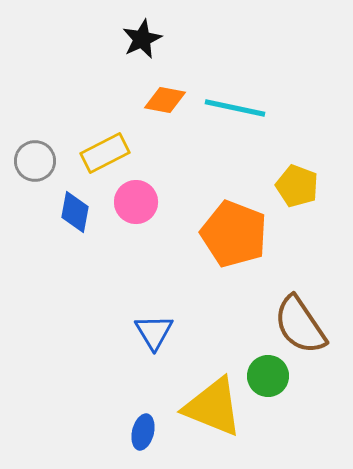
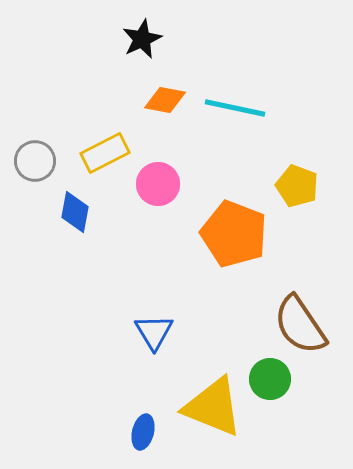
pink circle: moved 22 px right, 18 px up
green circle: moved 2 px right, 3 px down
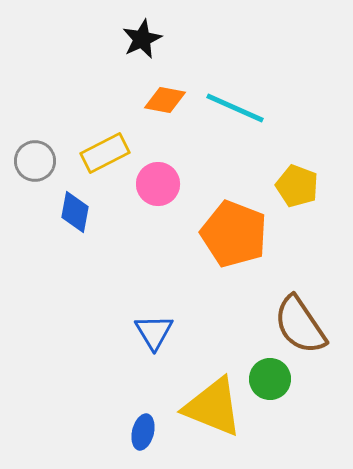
cyan line: rotated 12 degrees clockwise
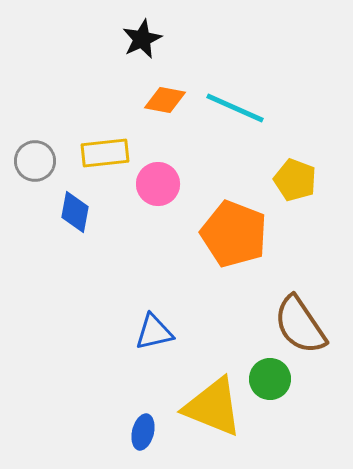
yellow rectangle: rotated 21 degrees clockwise
yellow pentagon: moved 2 px left, 6 px up
blue triangle: rotated 48 degrees clockwise
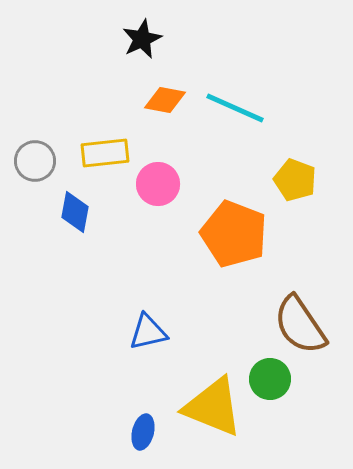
blue triangle: moved 6 px left
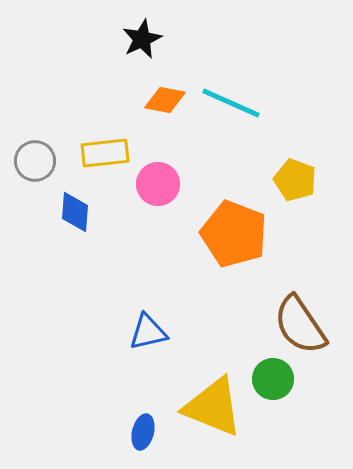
cyan line: moved 4 px left, 5 px up
blue diamond: rotated 6 degrees counterclockwise
green circle: moved 3 px right
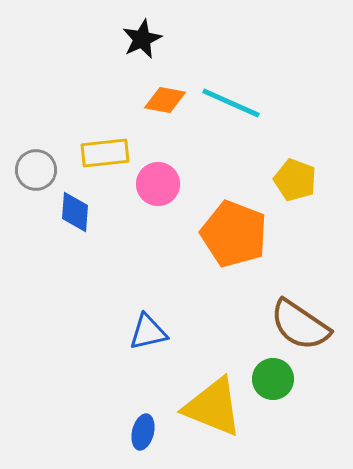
gray circle: moved 1 px right, 9 px down
brown semicircle: rotated 22 degrees counterclockwise
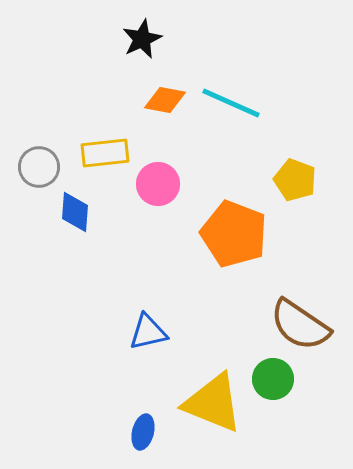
gray circle: moved 3 px right, 3 px up
yellow triangle: moved 4 px up
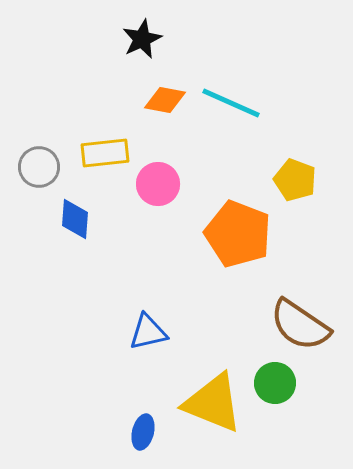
blue diamond: moved 7 px down
orange pentagon: moved 4 px right
green circle: moved 2 px right, 4 px down
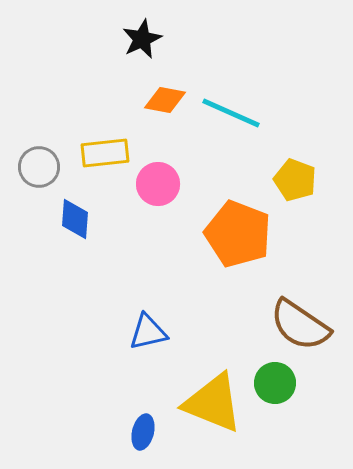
cyan line: moved 10 px down
